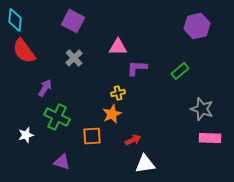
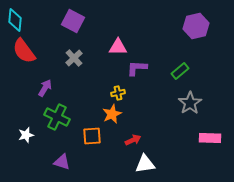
purple hexagon: moved 1 px left
gray star: moved 12 px left, 6 px up; rotated 20 degrees clockwise
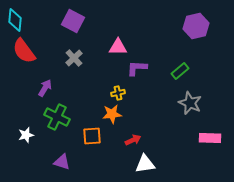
gray star: rotated 15 degrees counterclockwise
orange star: rotated 18 degrees clockwise
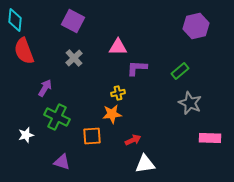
red semicircle: rotated 16 degrees clockwise
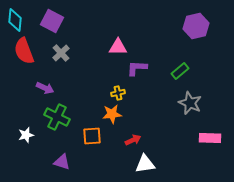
purple square: moved 21 px left
gray cross: moved 13 px left, 5 px up
purple arrow: rotated 84 degrees clockwise
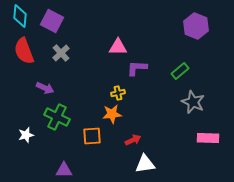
cyan diamond: moved 5 px right, 4 px up
purple hexagon: rotated 25 degrees counterclockwise
gray star: moved 3 px right, 1 px up
pink rectangle: moved 2 px left
purple triangle: moved 2 px right, 8 px down; rotated 18 degrees counterclockwise
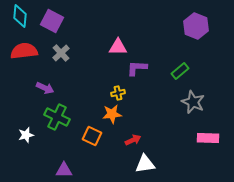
red semicircle: rotated 104 degrees clockwise
orange square: rotated 30 degrees clockwise
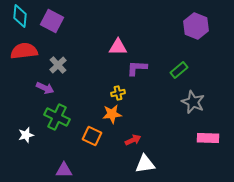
gray cross: moved 3 px left, 12 px down
green rectangle: moved 1 px left, 1 px up
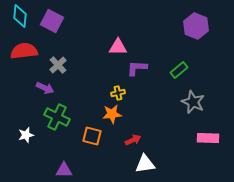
orange square: rotated 12 degrees counterclockwise
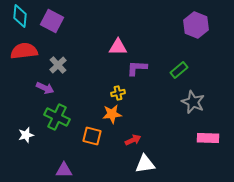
purple hexagon: moved 1 px up
